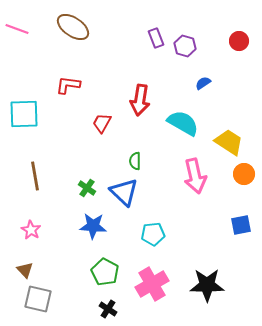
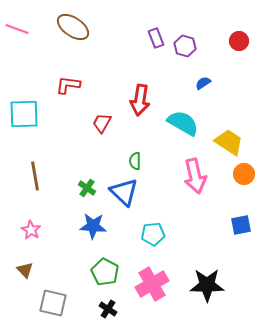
gray square: moved 15 px right, 4 px down
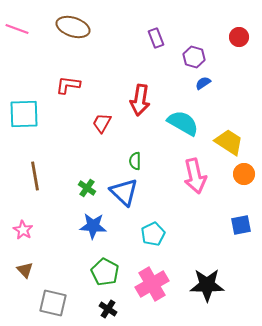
brown ellipse: rotated 16 degrees counterclockwise
red circle: moved 4 px up
purple hexagon: moved 9 px right, 11 px down
pink star: moved 8 px left
cyan pentagon: rotated 20 degrees counterclockwise
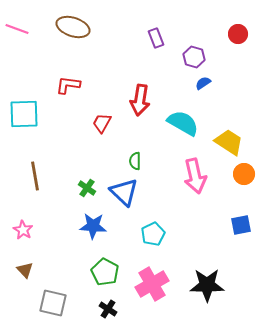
red circle: moved 1 px left, 3 px up
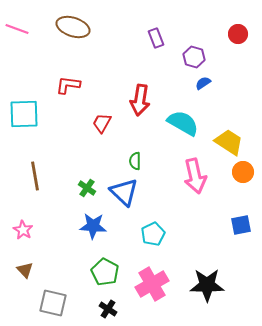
orange circle: moved 1 px left, 2 px up
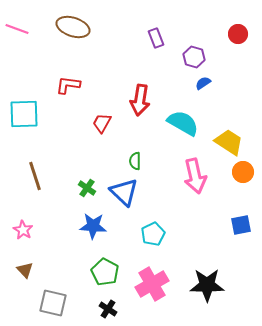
brown line: rotated 8 degrees counterclockwise
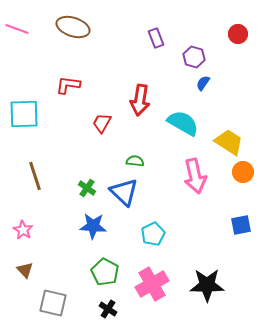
blue semicircle: rotated 21 degrees counterclockwise
green semicircle: rotated 96 degrees clockwise
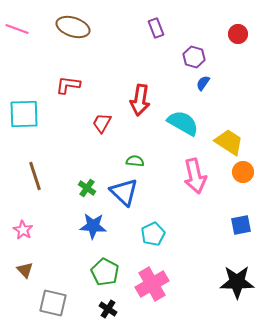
purple rectangle: moved 10 px up
black star: moved 30 px right, 3 px up
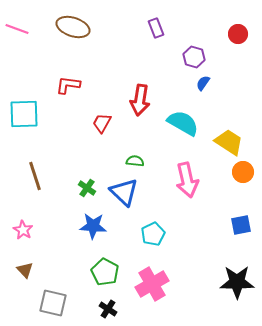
pink arrow: moved 8 px left, 4 px down
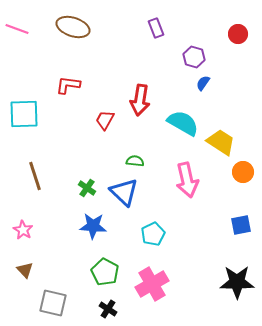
red trapezoid: moved 3 px right, 3 px up
yellow trapezoid: moved 8 px left
